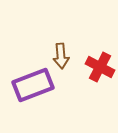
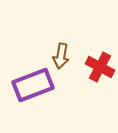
brown arrow: rotated 15 degrees clockwise
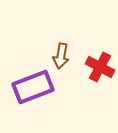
purple rectangle: moved 2 px down
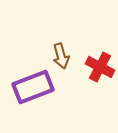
brown arrow: rotated 25 degrees counterclockwise
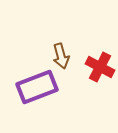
purple rectangle: moved 4 px right
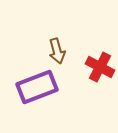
brown arrow: moved 4 px left, 5 px up
